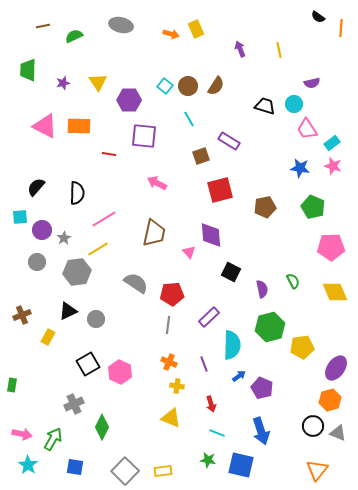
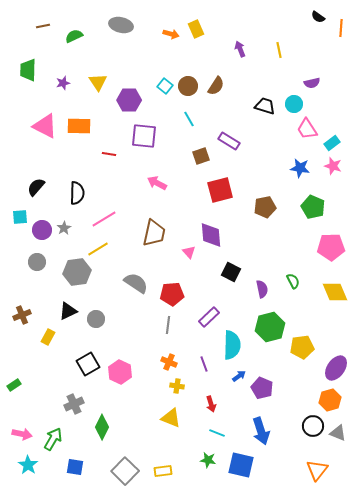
gray star at (64, 238): moved 10 px up
green rectangle at (12, 385): moved 2 px right; rotated 48 degrees clockwise
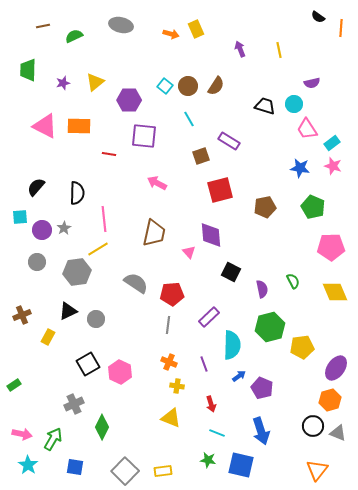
yellow triangle at (98, 82): moved 3 px left; rotated 24 degrees clockwise
pink line at (104, 219): rotated 65 degrees counterclockwise
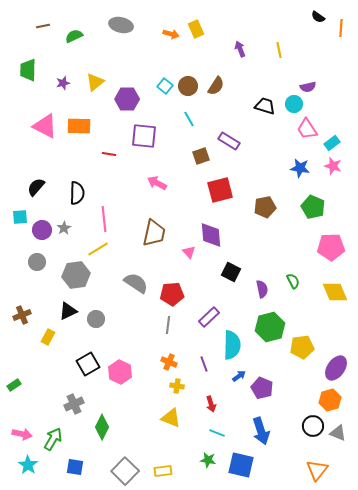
purple semicircle at (312, 83): moved 4 px left, 4 px down
purple hexagon at (129, 100): moved 2 px left, 1 px up
gray hexagon at (77, 272): moved 1 px left, 3 px down
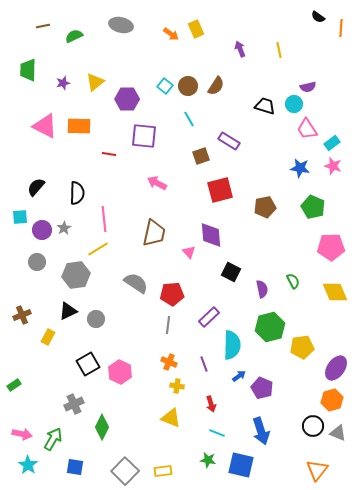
orange arrow at (171, 34): rotated 21 degrees clockwise
orange hexagon at (330, 400): moved 2 px right
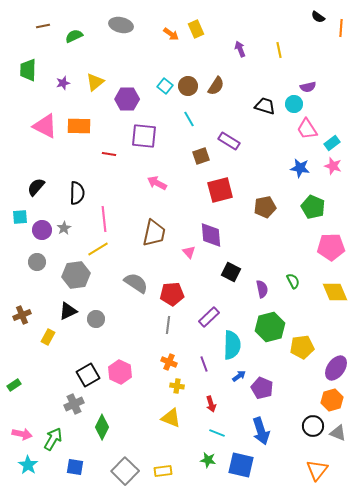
black square at (88, 364): moved 11 px down
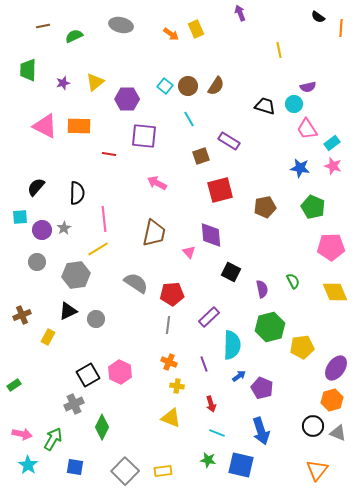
purple arrow at (240, 49): moved 36 px up
